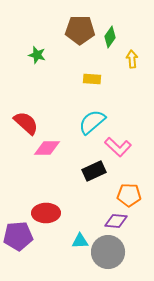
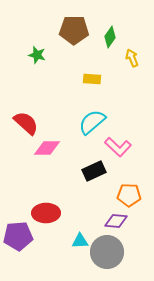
brown pentagon: moved 6 px left
yellow arrow: moved 1 px up; rotated 18 degrees counterclockwise
gray circle: moved 1 px left
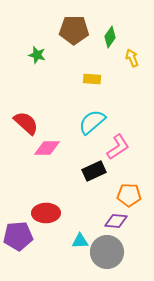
pink L-shape: rotated 76 degrees counterclockwise
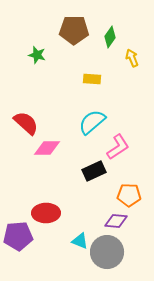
cyan triangle: rotated 24 degrees clockwise
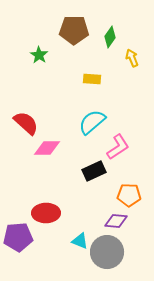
green star: moved 2 px right; rotated 18 degrees clockwise
purple pentagon: moved 1 px down
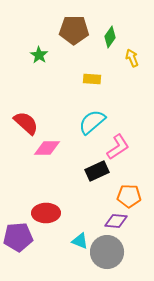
black rectangle: moved 3 px right
orange pentagon: moved 1 px down
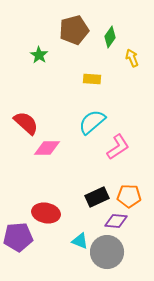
brown pentagon: rotated 16 degrees counterclockwise
black rectangle: moved 26 px down
red ellipse: rotated 12 degrees clockwise
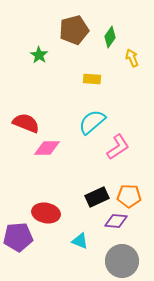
red semicircle: rotated 20 degrees counterclockwise
gray circle: moved 15 px right, 9 px down
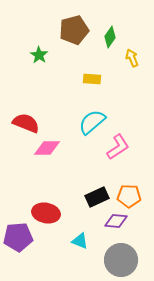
gray circle: moved 1 px left, 1 px up
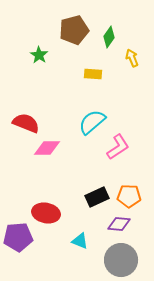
green diamond: moved 1 px left
yellow rectangle: moved 1 px right, 5 px up
purple diamond: moved 3 px right, 3 px down
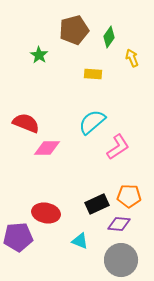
black rectangle: moved 7 px down
